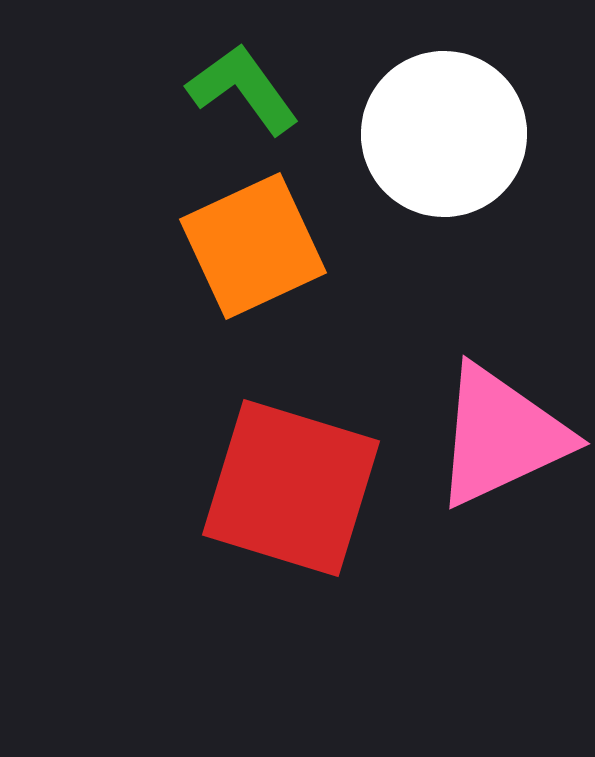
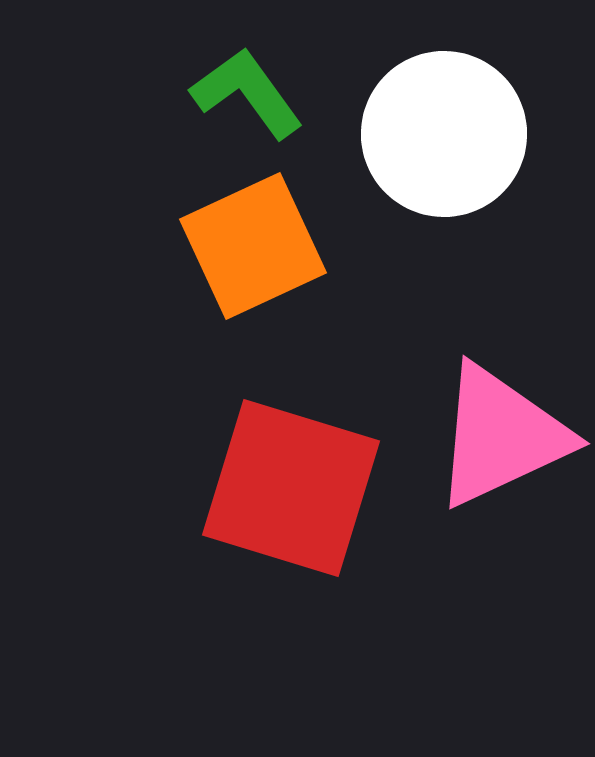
green L-shape: moved 4 px right, 4 px down
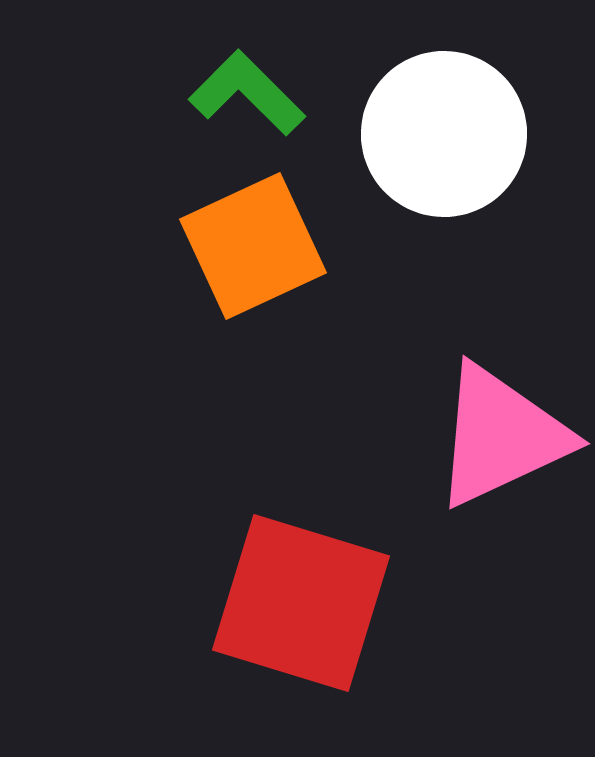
green L-shape: rotated 9 degrees counterclockwise
red square: moved 10 px right, 115 px down
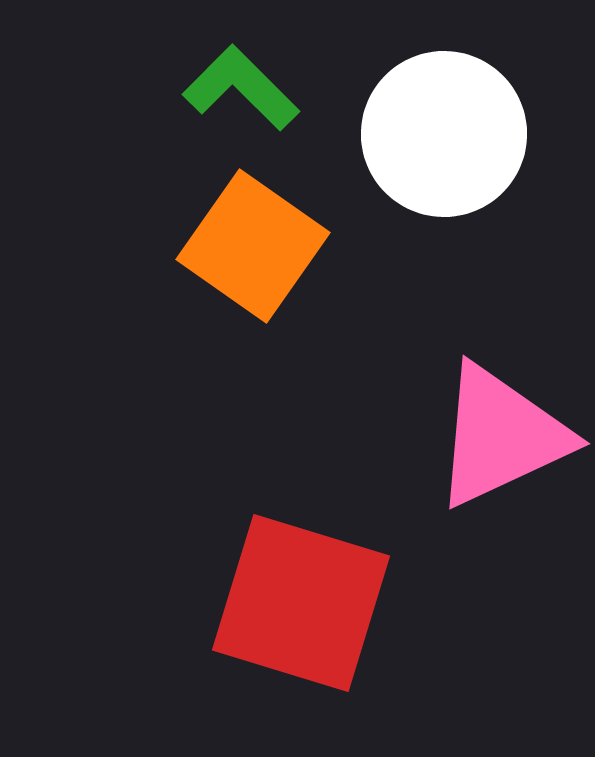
green L-shape: moved 6 px left, 5 px up
orange square: rotated 30 degrees counterclockwise
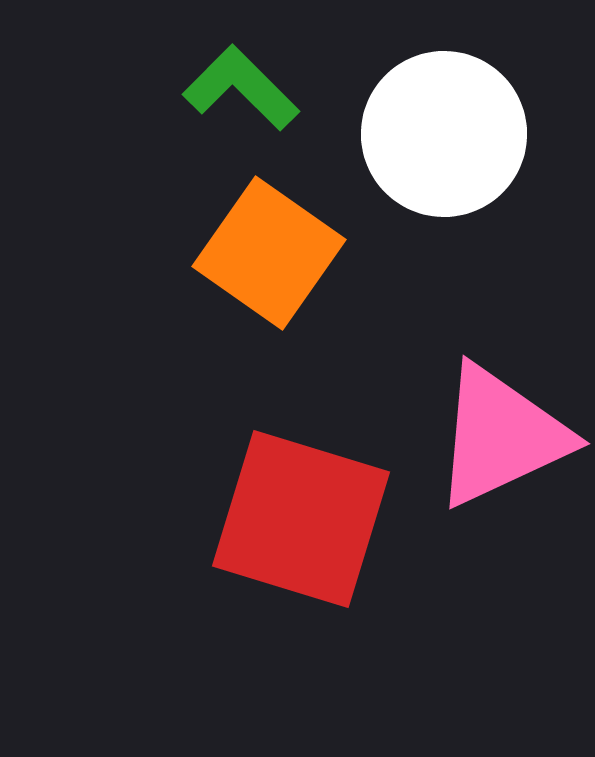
orange square: moved 16 px right, 7 px down
red square: moved 84 px up
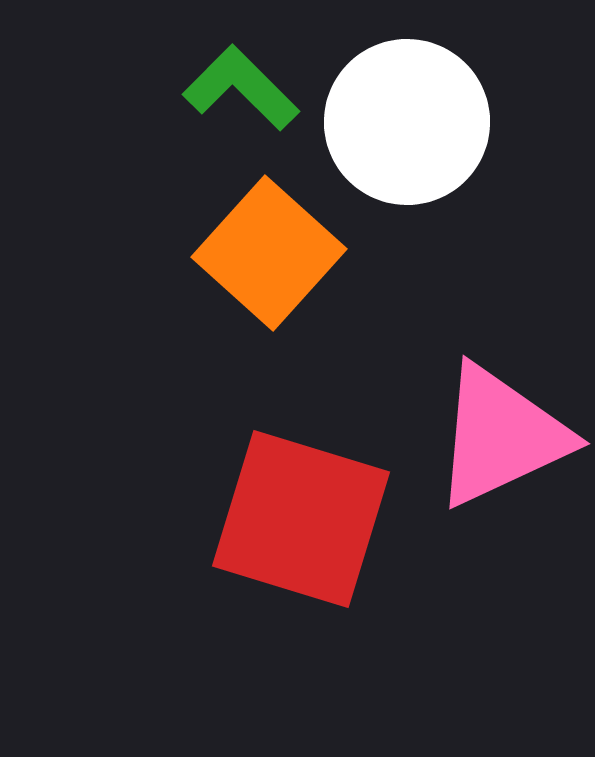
white circle: moved 37 px left, 12 px up
orange square: rotated 7 degrees clockwise
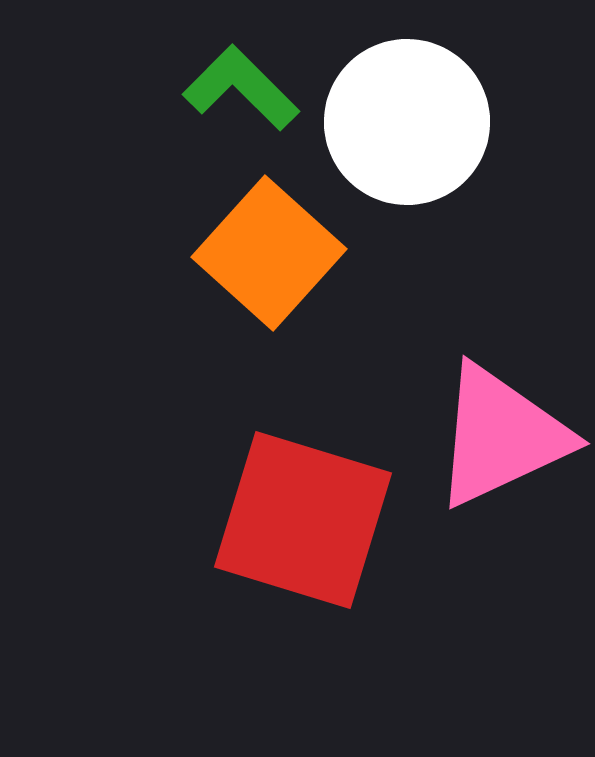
red square: moved 2 px right, 1 px down
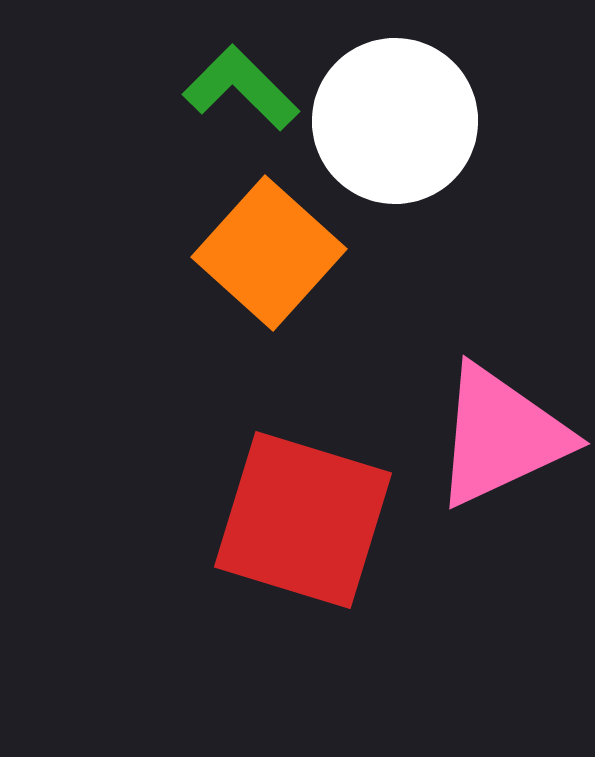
white circle: moved 12 px left, 1 px up
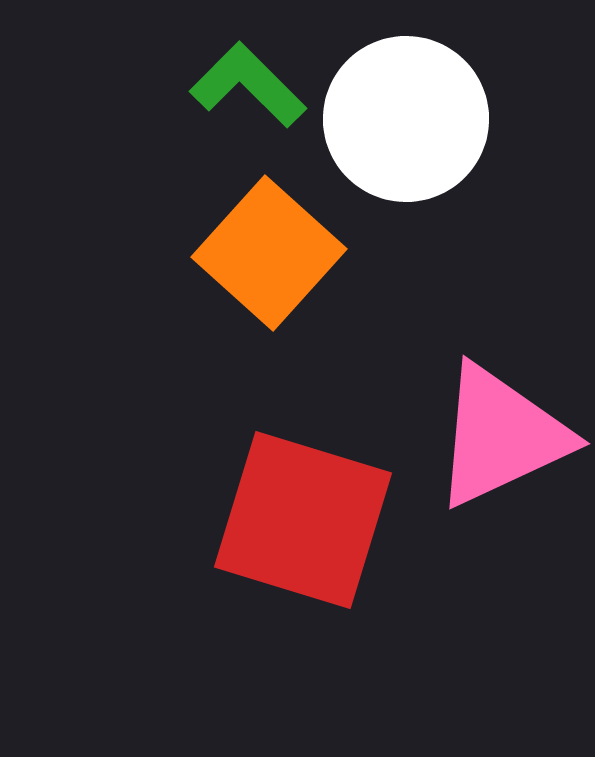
green L-shape: moved 7 px right, 3 px up
white circle: moved 11 px right, 2 px up
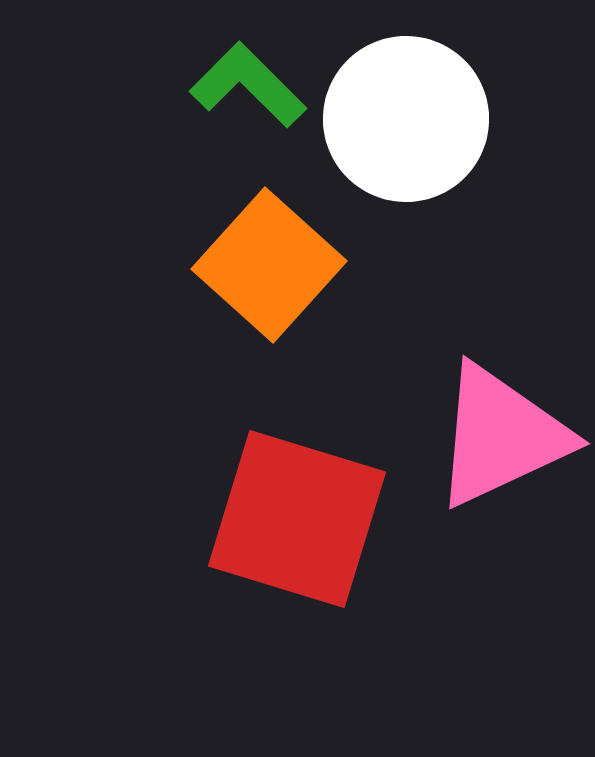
orange square: moved 12 px down
red square: moved 6 px left, 1 px up
